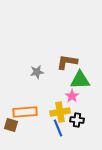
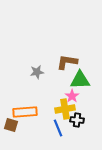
yellow cross: moved 5 px right, 3 px up
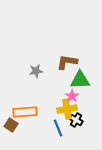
gray star: moved 1 px left, 1 px up
yellow cross: moved 2 px right
black cross: moved 1 px left; rotated 24 degrees clockwise
brown square: rotated 16 degrees clockwise
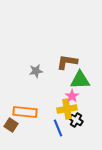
orange rectangle: rotated 10 degrees clockwise
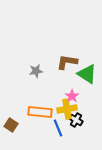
green triangle: moved 7 px right, 6 px up; rotated 35 degrees clockwise
orange rectangle: moved 15 px right
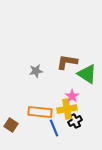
black cross: moved 1 px left, 1 px down; rotated 32 degrees clockwise
blue line: moved 4 px left
